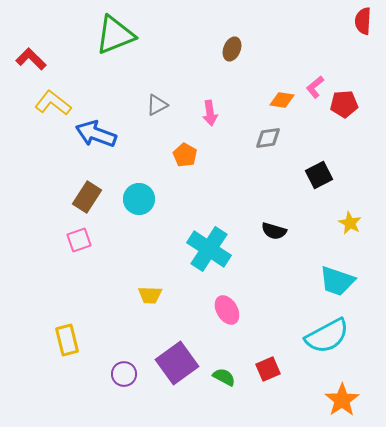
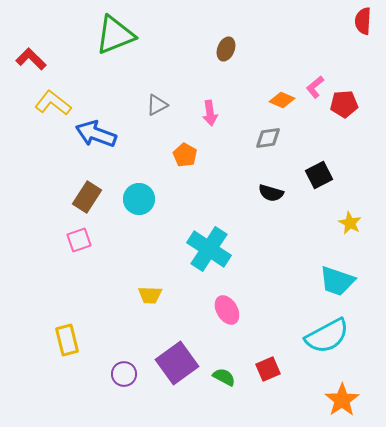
brown ellipse: moved 6 px left
orange diamond: rotated 15 degrees clockwise
black semicircle: moved 3 px left, 38 px up
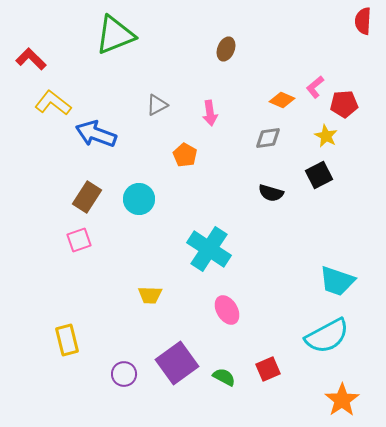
yellow star: moved 24 px left, 87 px up
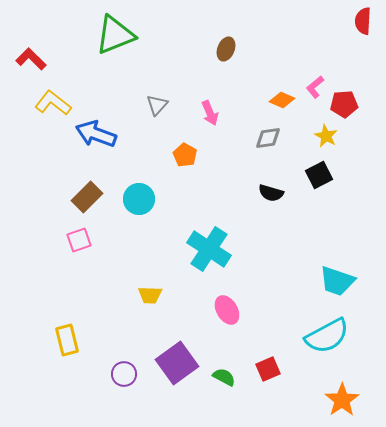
gray triangle: rotated 20 degrees counterclockwise
pink arrow: rotated 15 degrees counterclockwise
brown rectangle: rotated 12 degrees clockwise
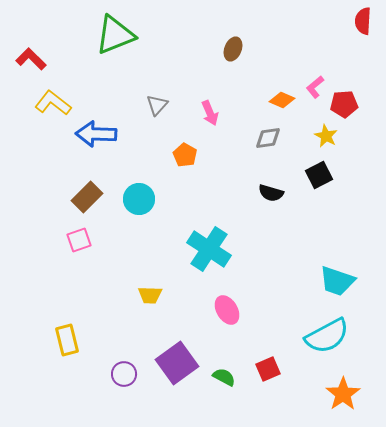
brown ellipse: moved 7 px right
blue arrow: rotated 18 degrees counterclockwise
orange star: moved 1 px right, 6 px up
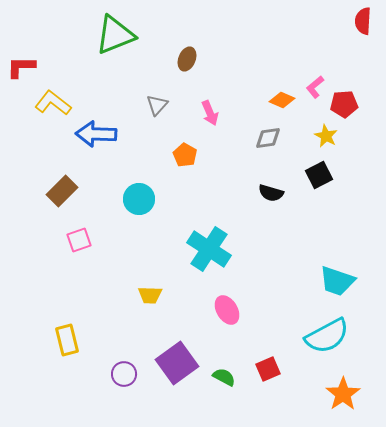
brown ellipse: moved 46 px left, 10 px down
red L-shape: moved 10 px left, 8 px down; rotated 44 degrees counterclockwise
brown rectangle: moved 25 px left, 6 px up
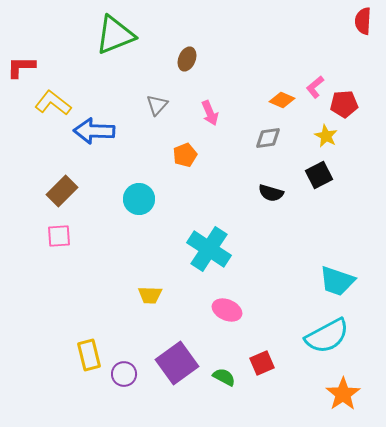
blue arrow: moved 2 px left, 3 px up
orange pentagon: rotated 20 degrees clockwise
pink square: moved 20 px left, 4 px up; rotated 15 degrees clockwise
pink ellipse: rotated 36 degrees counterclockwise
yellow rectangle: moved 22 px right, 15 px down
red square: moved 6 px left, 6 px up
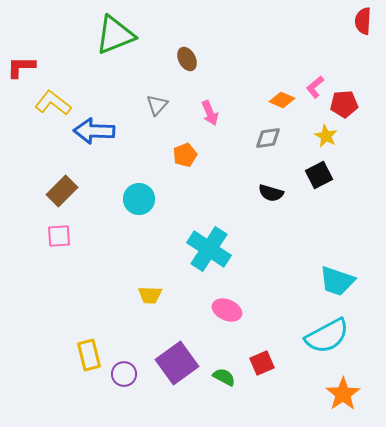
brown ellipse: rotated 50 degrees counterclockwise
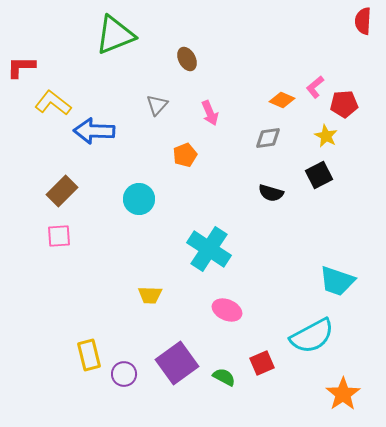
cyan semicircle: moved 15 px left
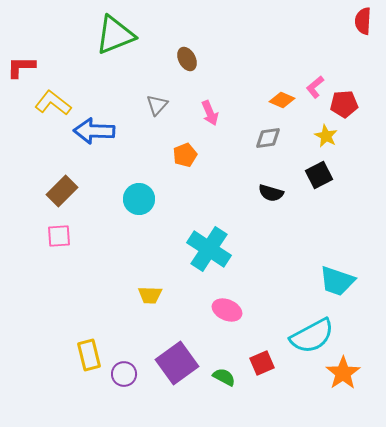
orange star: moved 21 px up
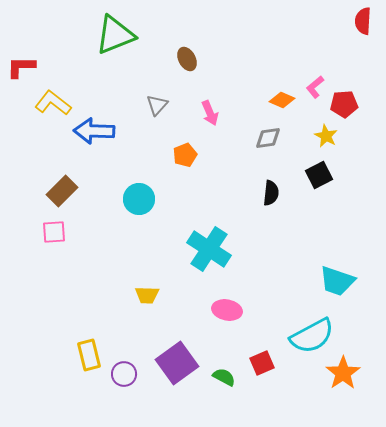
black semicircle: rotated 100 degrees counterclockwise
pink square: moved 5 px left, 4 px up
yellow trapezoid: moved 3 px left
pink ellipse: rotated 12 degrees counterclockwise
